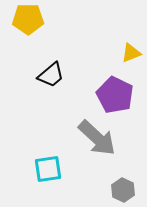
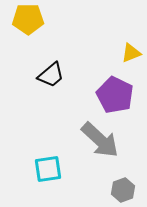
gray arrow: moved 3 px right, 2 px down
gray hexagon: rotated 15 degrees clockwise
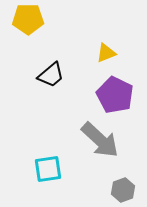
yellow triangle: moved 25 px left
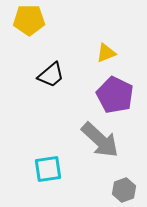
yellow pentagon: moved 1 px right, 1 px down
gray hexagon: moved 1 px right
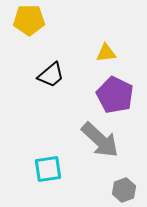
yellow triangle: rotated 15 degrees clockwise
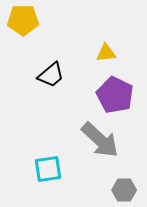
yellow pentagon: moved 6 px left
gray hexagon: rotated 20 degrees clockwise
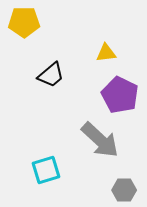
yellow pentagon: moved 1 px right, 2 px down
purple pentagon: moved 5 px right
cyan square: moved 2 px left, 1 px down; rotated 8 degrees counterclockwise
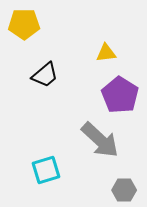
yellow pentagon: moved 2 px down
black trapezoid: moved 6 px left
purple pentagon: rotated 6 degrees clockwise
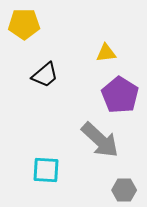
cyan square: rotated 20 degrees clockwise
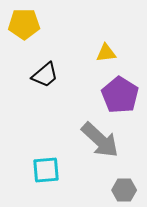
cyan square: rotated 8 degrees counterclockwise
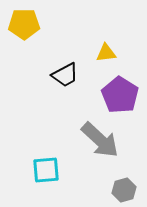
black trapezoid: moved 20 px right; rotated 12 degrees clockwise
gray hexagon: rotated 15 degrees counterclockwise
